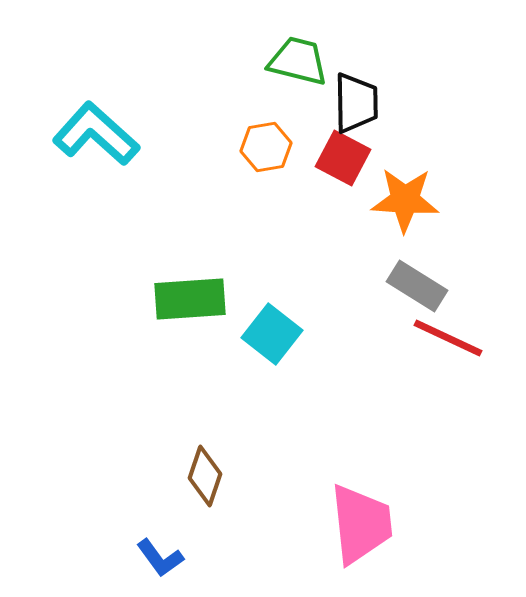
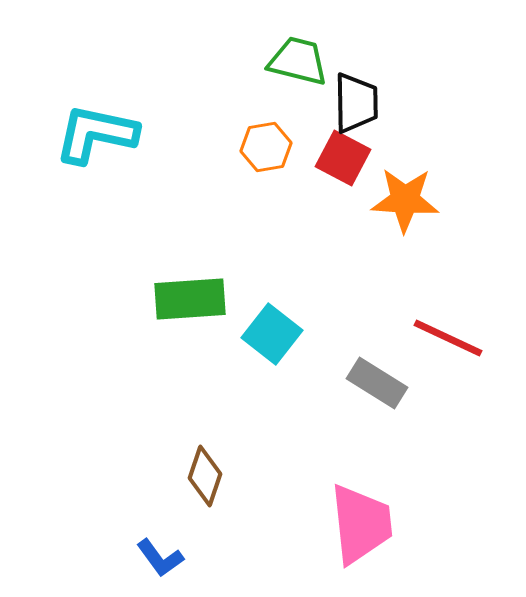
cyan L-shape: rotated 30 degrees counterclockwise
gray rectangle: moved 40 px left, 97 px down
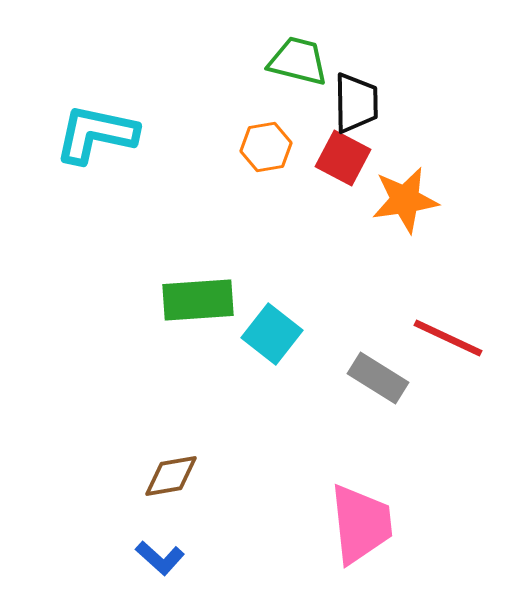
orange star: rotated 12 degrees counterclockwise
green rectangle: moved 8 px right, 1 px down
gray rectangle: moved 1 px right, 5 px up
brown diamond: moved 34 px left; rotated 62 degrees clockwise
blue L-shape: rotated 12 degrees counterclockwise
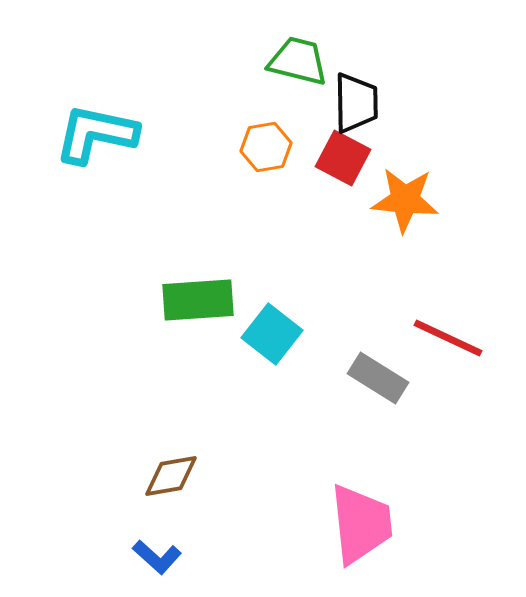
orange star: rotated 14 degrees clockwise
blue L-shape: moved 3 px left, 1 px up
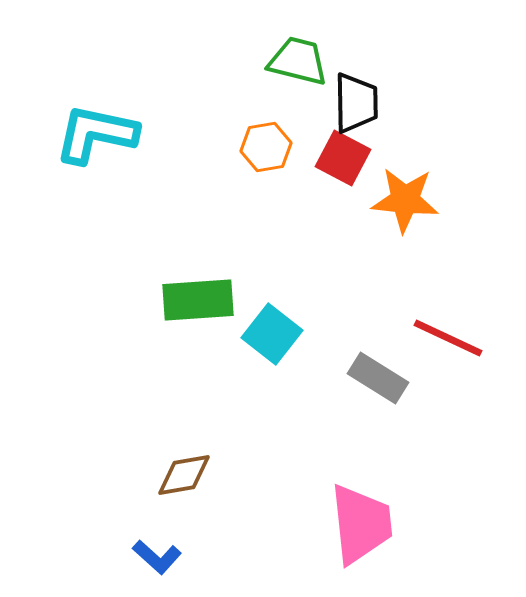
brown diamond: moved 13 px right, 1 px up
